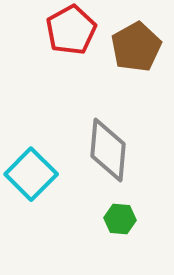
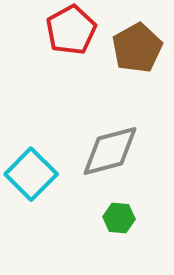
brown pentagon: moved 1 px right, 1 px down
gray diamond: moved 2 px right, 1 px down; rotated 70 degrees clockwise
green hexagon: moved 1 px left, 1 px up
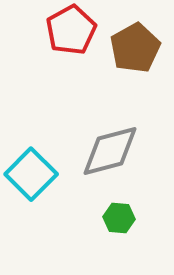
brown pentagon: moved 2 px left
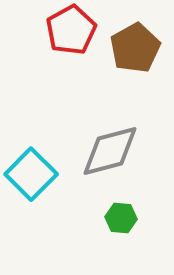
green hexagon: moved 2 px right
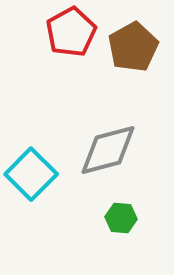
red pentagon: moved 2 px down
brown pentagon: moved 2 px left, 1 px up
gray diamond: moved 2 px left, 1 px up
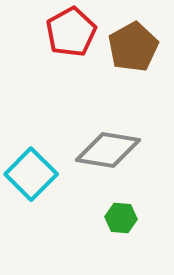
gray diamond: rotated 24 degrees clockwise
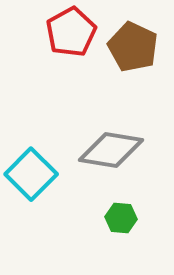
brown pentagon: rotated 18 degrees counterclockwise
gray diamond: moved 3 px right
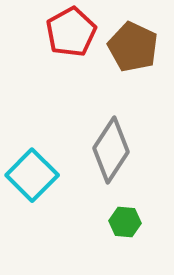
gray diamond: rotated 66 degrees counterclockwise
cyan square: moved 1 px right, 1 px down
green hexagon: moved 4 px right, 4 px down
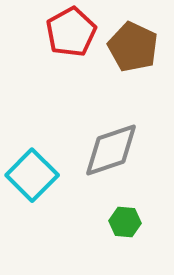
gray diamond: rotated 38 degrees clockwise
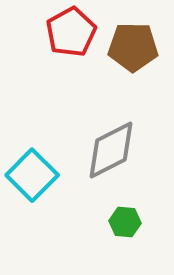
brown pentagon: rotated 24 degrees counterclockwise
gray diamond: rotated 8 degrees counterclockwise
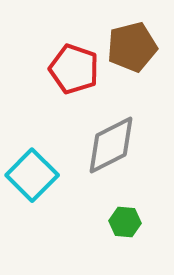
red pentagon: moved 3 px right, 37 px down; rotated 24 degrees counterclockwise
brown pentagon: moved 1 px left; rotated 15 degrees counterclockwise
gray diamond: moved 5 px up
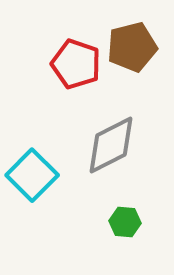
red pentagon: moved 2 px right, 5 px up
